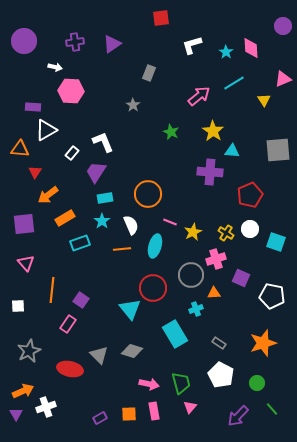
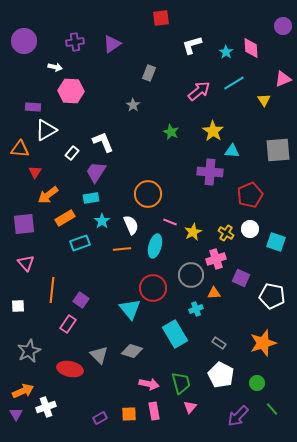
pink arrow at (199, 96): moved 5 px up
cyan rectangle at (105, 198): moved 14 px left
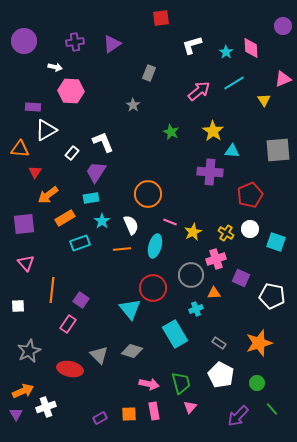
orange star at (263, 343): moved 4 px left
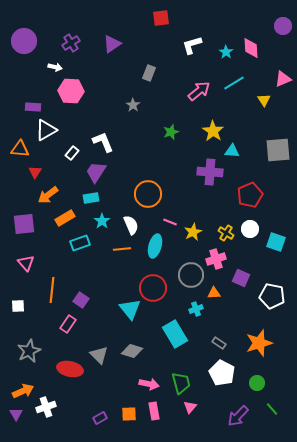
purple cross at (75, 42): moved 4 px left, 1 px down; rotated 24 degrees counterclockwise
green star at (171, 132): rotated 28 degrees clockwise
white pentagon at (221, 375): moved 1 px right, 2 px up
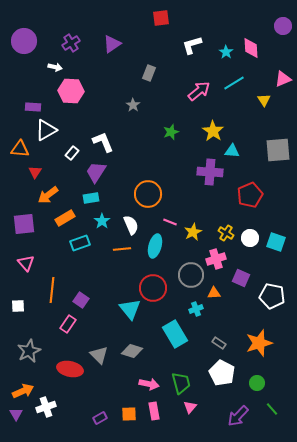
white circle at (250, 229): moved 9 px down
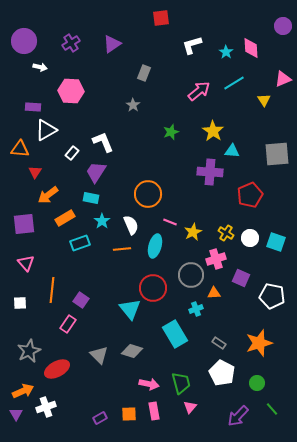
white arrow at (55, 67): moved 15 px left
gray rectangle at (149, 73): moved 5 px left
gray square at (278, 150): moved 1 px left, 4 px down
cyan rectangle at (91, 198): rotated 21 degrees clockwise
white square at (18, 306): moved 2 px right, 3 px up
red ellipse at (70, 369): moved 13 px left; rotated 40 degrees counterclockwise
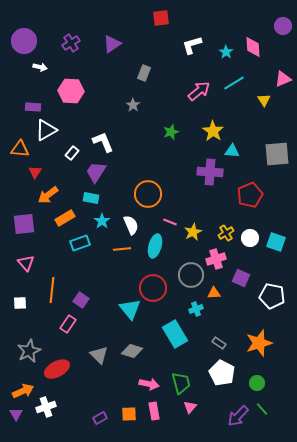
pink diamond at (251, 48): moved 2 px right, 1 px up
yellow cross at (226, 233): rotated 28 degrees clockwise
green line at (272, 409): moved 10 px left
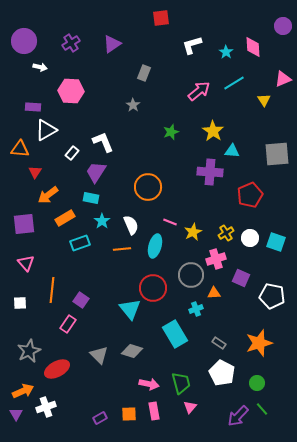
orange circle at (148, 194): moved 7 px up
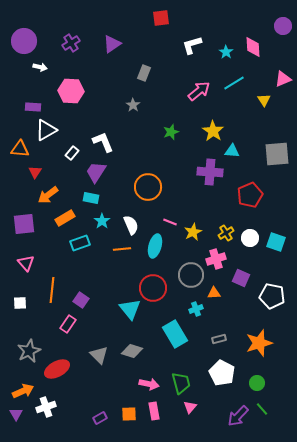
gray rectangle at (219, 343): moved 4 px up; rotated 48 degrees counterclockwise
